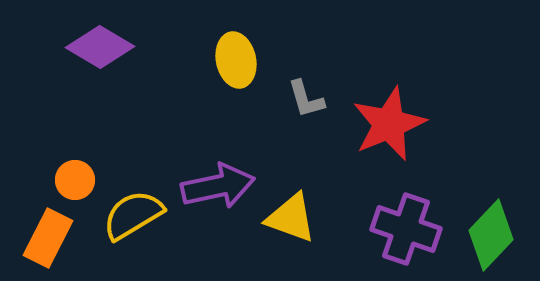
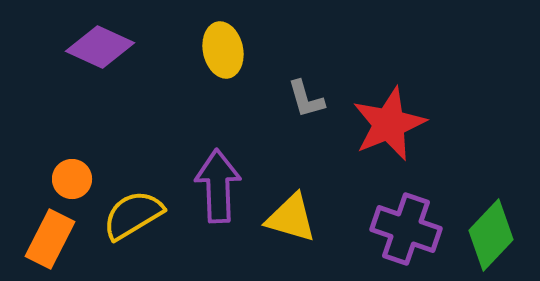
purple diamond: rotated 6 degrees counterclockwise
yellow ellipse: moved 13 px left, 10 px up
orange circle: moved 3 px left, 1 px up
purple arrow: rotated 80 degrees counterclockwise
yellow triangle: rotated 4 degrees counterclockwise
orange rectangle: moved 2 px right, 1 px down
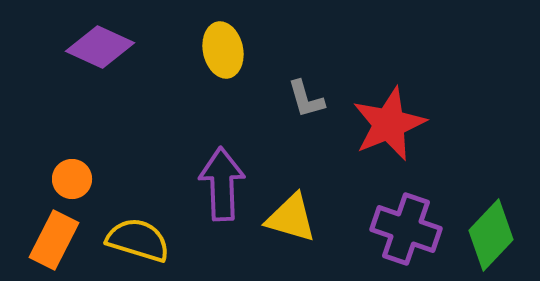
purple arrow: moved 4 px right, 2 px up
yellow semicircle: moved 5 px right, 25 px down; rotated 48 degrees clockwise
orange rectangle: moved 4 px right, 1 px down
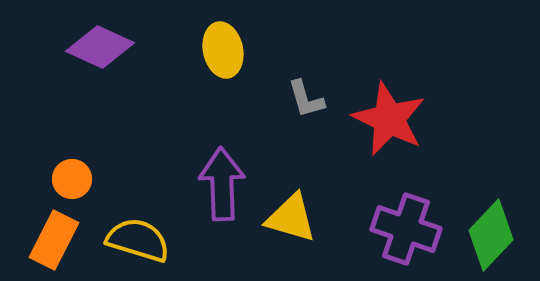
red star: moved 5 px up; rotated 24 degrees counterclockwise
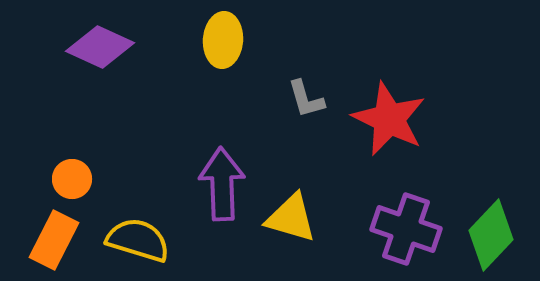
yellow ellipse: moved 10 px up; rotated 16 degrees clockwise
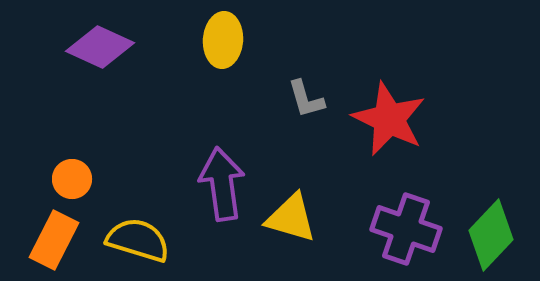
purple arrow: rotated 6 degrees counterclockwise
